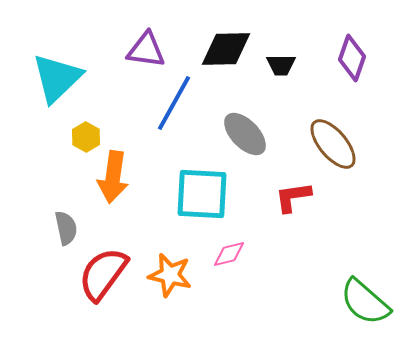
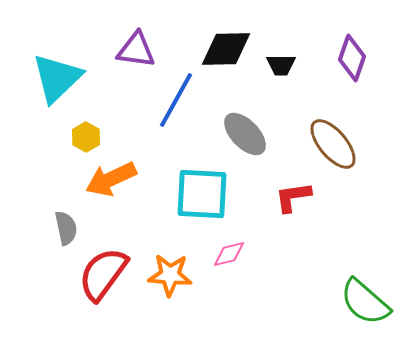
purple triangle: moved 10 px left
blue line: moved 2 px right, 3 px up
orange arrow: moved 2 px left, 2 px down; rotated 57 degrees clockwise
orange star: rotated 9 degrees counterclockwise
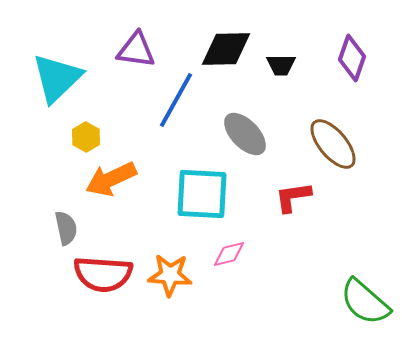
red semicircle: rotated 122 degrees counterclockwise
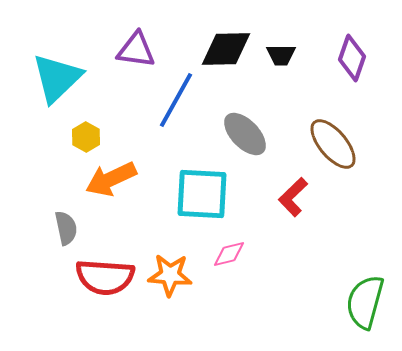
black trapezoid: moved 10 px up
red L-shape: rotated 36 degrees counterclockwise
red semicircle: moved 2 px right, 3 px down
green semicircle: rotated 64 degrees clockwise
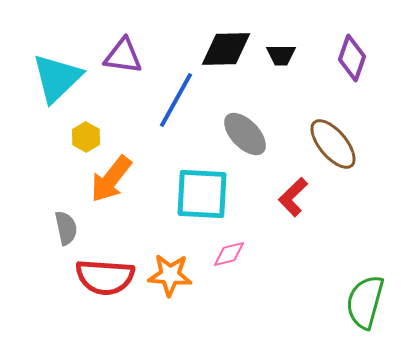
purple triangle: moved 13 px left, 6 px down
orange arrow: rotated 27 degrees counterclockwise
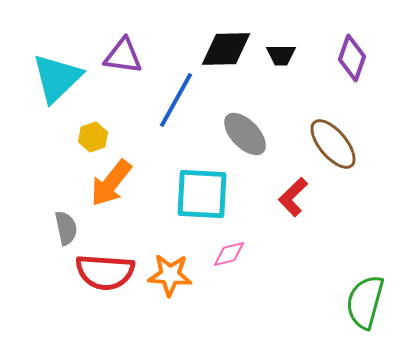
yellow hexagon: moved 7 px right; rotated 12 degrees clockwise
orange arrow: moved 4 px down
red semicircle: moved 5 px up
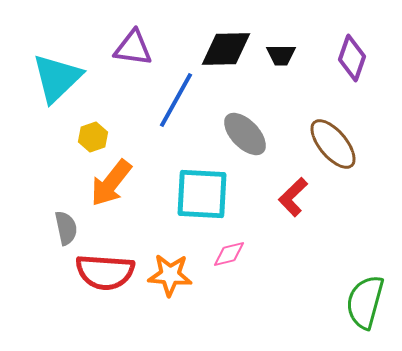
purple triangle: moved 10 px right, 8 px up
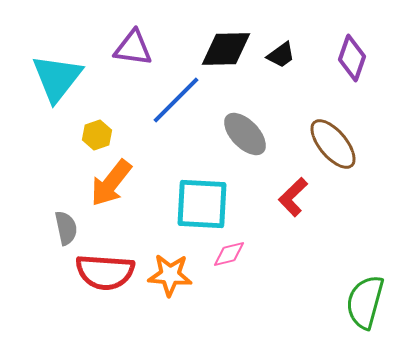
black trapezoid: rotated 36 degrees counterclockwise
cyan triangle: rotated 8 degrees counterclockwise
blue line: rotated 16 degrees clockwise
yellow hexagon: moved 4 px right, 2 px up
cyan square: moved 10 px down
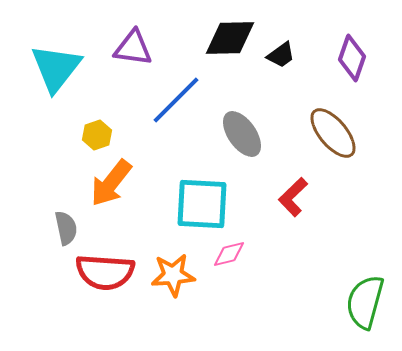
black diamond: moved 4 px right, 11 px up
cyan triangle: moved 1 px left, 10 px up
gray ellipse: moved 3 px left; rotated 9 degrees clockwise
brown ellipse: moved 11 px up
orange star: moved 3 px right; rotated 9 degrees counterclockwise
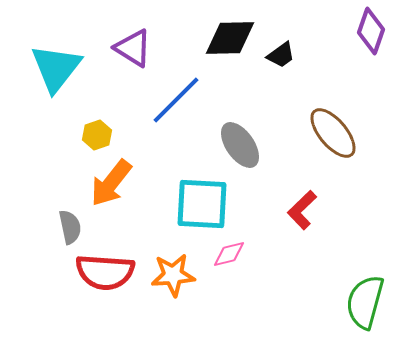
purple triangle: rotated 24 degrees clockwise
purple diamond: moved 19 px right, 27 px up
gray ellipse: moved 2 px left, 11 px down
red L-shape: moved 9 px right, 13 px down
gray semicircle: moved 4 px right, 1 px up
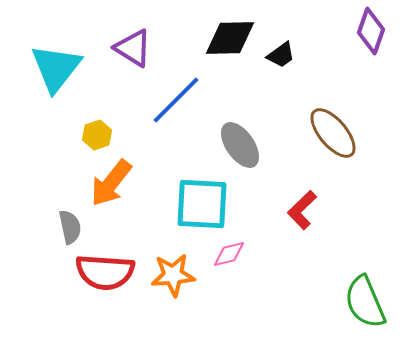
green semicircle: rotated 38 degrees counterclockwise
